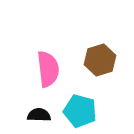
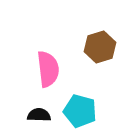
brown hexagon: moved 13 px up
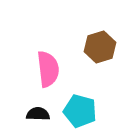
black semicircle: moved 1 px left, 1 px up
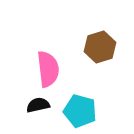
black semicircle: moved 9 px up; rotated 15 degrees counterclockwise
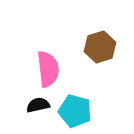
cyan pentagon: moved 5 px left
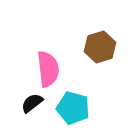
black semicircle: moved 6 px left, 2 px up; rotated 25 degrees counterclockwise
cyan pentagon: moved 2 px left, 3 px up
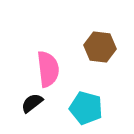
brown hexagon: rotated 24 degrees clockwise
cyan pentagon: moved 13 px right
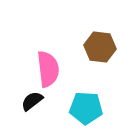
black semicircle: moved 2 px up
cyan pentagon: rotated 12 degrees counterclockwise
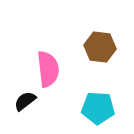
black semicircle: moved 7 px left
cyan pentagon: moved 12 px right
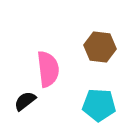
cyan pentagon: moved 1 px right, 3 px up
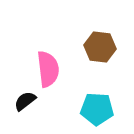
cyan pentagon: moved 2 px left, 4 px down
